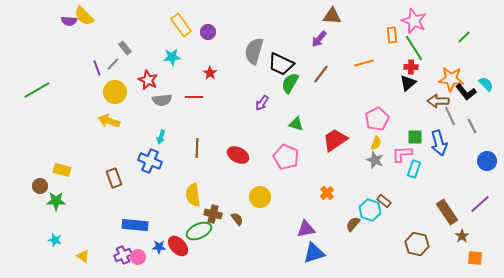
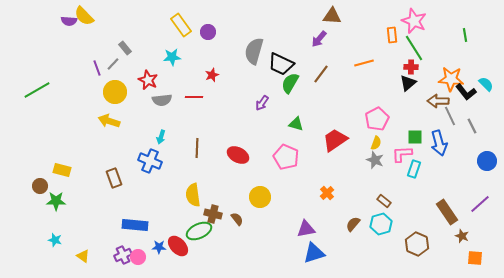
green line at (464, 37): moved 1 px right, 2 px up; rotated 56 degrees counterclockwise
red star at (210, 73): moved 2 px right, 2 px down; rotated 16 degrees clockwise
cyan hexagon at (370, 210): moved 11 px right, 14 px down; rotated 25 degrees clockwise
brown star at (462, 236): rotated 16 degrees counterclockwise
brown hexagon at (417, 244): rotated 10 degrees clockwise
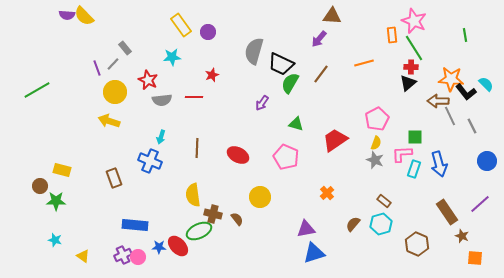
purple semicircle at (69, 21): moved 2 px left, 6 px up
blue arrow at (439, 143): moved 21 px down
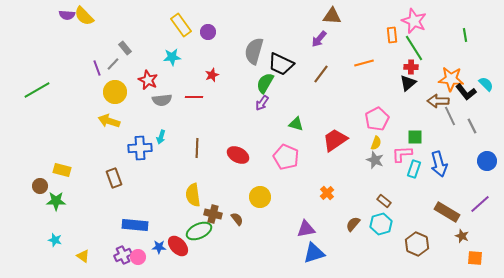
green semicircle at (290, 83): moved 25 px left
blue cross at (150, 161): moved 10 px left, 13 px up; rotated 25 degrees counterclockwise
brown rectangle at (447, 212): rotated 25 degrees counterclockwise
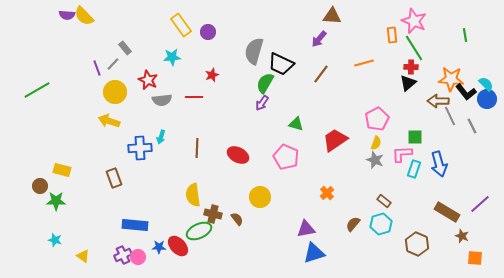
blue circle at (487, 161): moved 62 px up
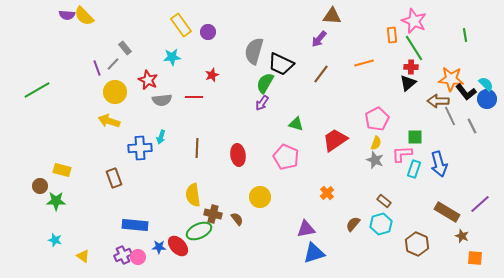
red ellipse at (238, 155): rotated 55 degrees clockwise
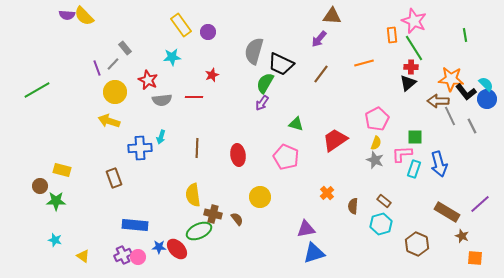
brown semicircle at (353, 224): moved 18 px up; rotated 35 degrees counterclockwise
red ellipse at (178, 246): moved 1 px left, 3 px down
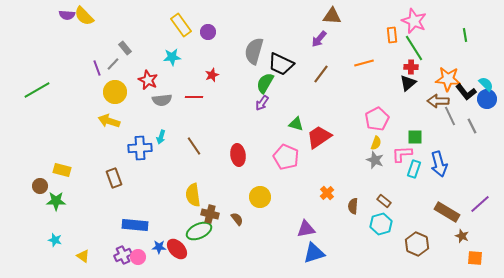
orange star at (451, 79): moved 3 px left
red trapezoid at (335, 140): moved 16 px left, 3 px up
brown line at (197, 148): moved 3 px left, 2 px up; rotated 36 degrees counterclockwise
brown cross at (213, 214): moved 3 px left
